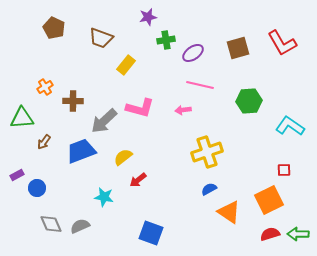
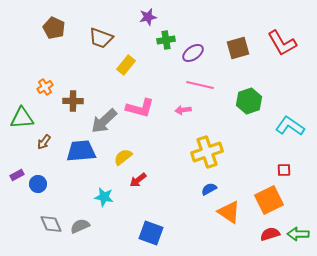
green hexagon: rotated 15 degrees counterclockwise
blue trapezoid: rotated 16 degrees clockwise
blue circle: moved 1 px right, 4 px up
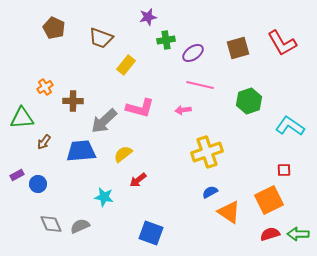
yellow semicircle: moved 3 px up
blue semicircle: moved 1 px right, 3 px down
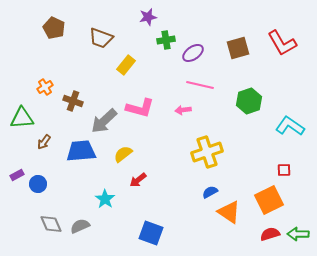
brown cross: rotated 18 degrees clockwise
cyan star: moved 1 px right, 2 px down; rotated 24 degrees clockwise
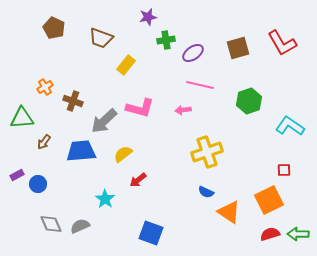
blue semicircle: moved 4 px left; rotated 126 degrees counterclockwise
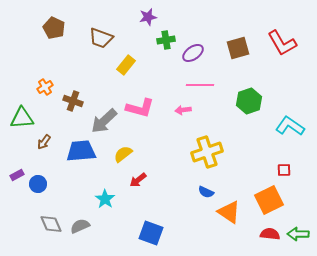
pink line: rotated 12 degrees counterclockwise
red semicircle: rotated 24 degrees clockwise
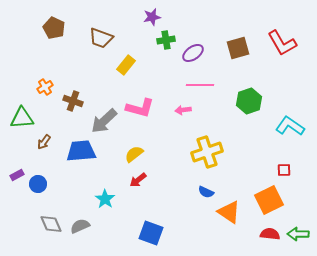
purple star: moved 4 px right
yellow semicircle: moved 11 px right
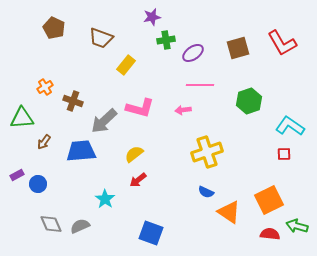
red square: moved 16 px up
green arrow: moved 1 px left, 8 px up; rotated 15 degrees clockwise
